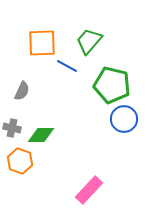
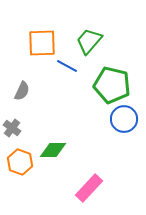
gray cross: rotated 24 degrees clockwise
green diamond: moved 12 px right, 15 px down
orange hexagon: moved 1 px down
pink rectangle: moved 2 px up
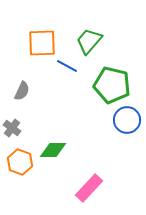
blue circle: moved 3 px right, 1 px down
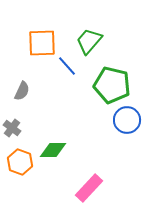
blue line: rotated 20 degrees clockwise
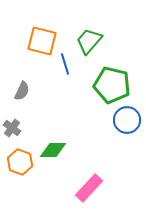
orange square: moved 2 px up; rotated 16 degrees clockwise
blue line: moved 2 px left, 2 px up; rotated 25 degrees clockwise
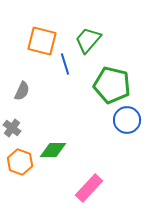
green trapezoid: moved 1 px left, 1 px up
